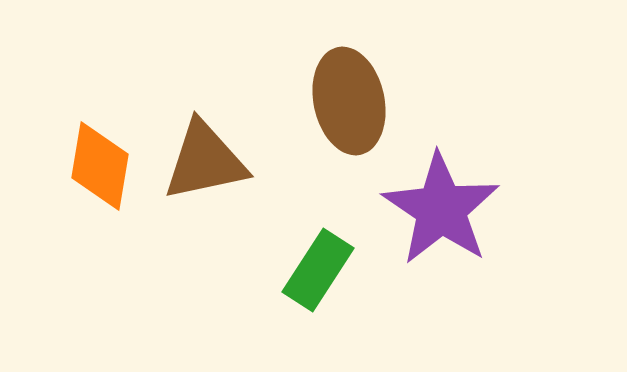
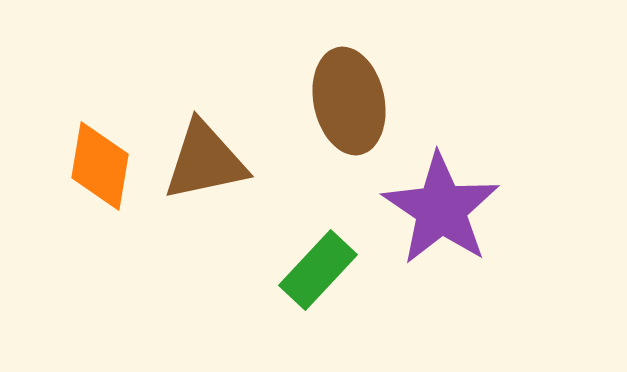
green rectangle: rotated 10 degrees clockwise
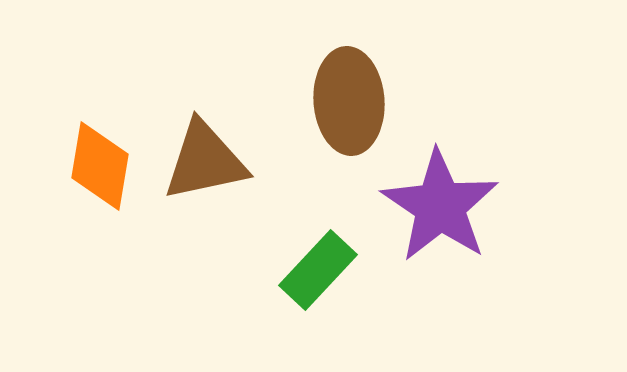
brown ellipse: rotated 8 degrees clockwise
purple star: moved 1 px left, 3 px up
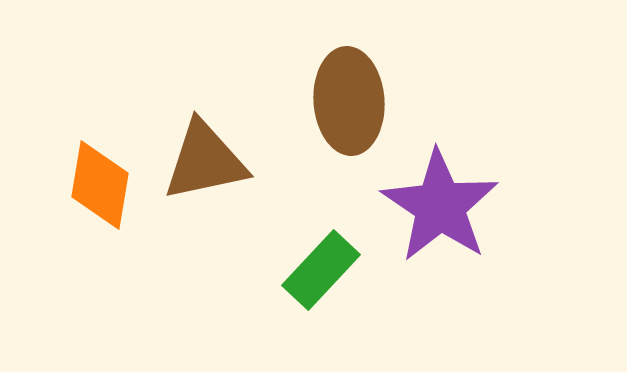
orange diamond: moved 19 px down
green rectangle: moved 3 px right
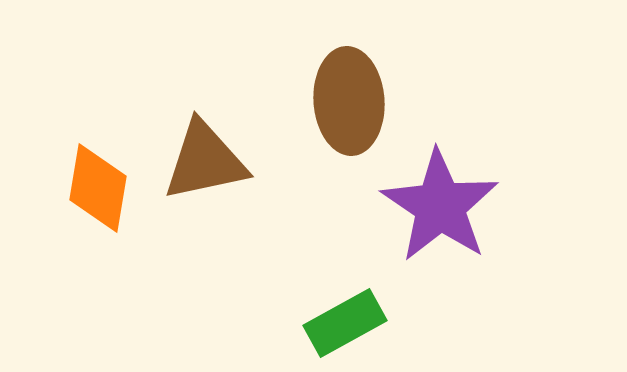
orange diamond: moved 2 px left, 3 px down
green rectangle: moved 24 px right, 53 px down; rotated 18 degrees clockwise
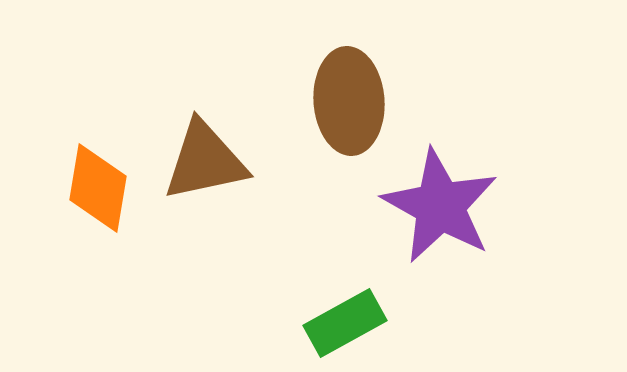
purple star: rotated 5 degrees counterclockwise
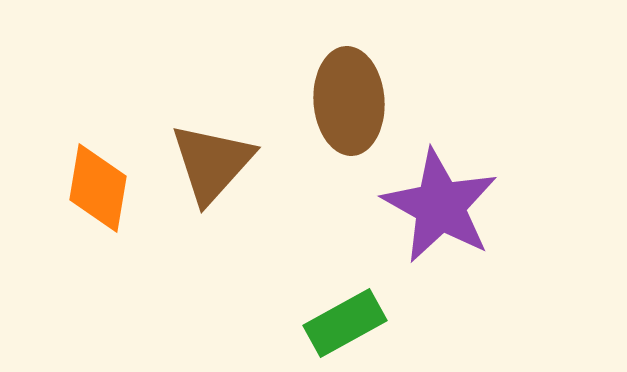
brown triangle: moved 7 px right, 2 px down; rotated 36 degrees counterclockwise
